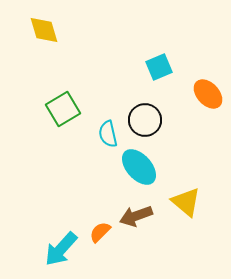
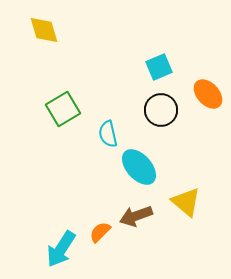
black circle: moved 16 px right, 10 px up
cyan arrow: rotated 9 degrees counterclockwise
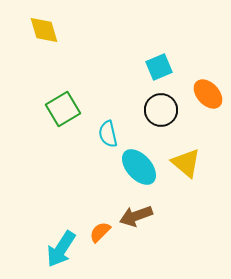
yellow triangle: moved 39 px up
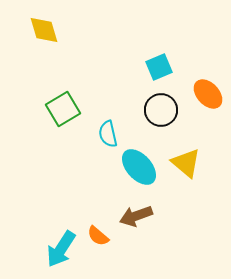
orange semicircle: moved 2 px left, 4 px down; rotated 95 degrees counterclockwise
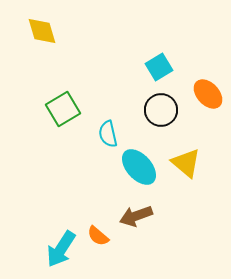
yellow diamond: moved 2 px left, 1 px down
cyan square: rotated 8 degrees counterclockwise
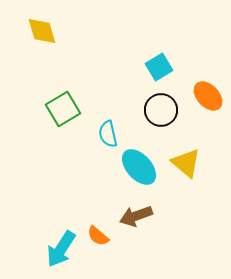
orange ellipse: moved 2 px down
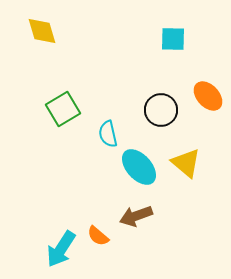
cyan square: moved 14 px right, 28 px up; rotated 32 degrees clockwise
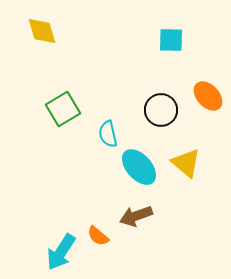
cyan square: moved 2 px left, 1 px down
cyan arrow: moved 3 px down
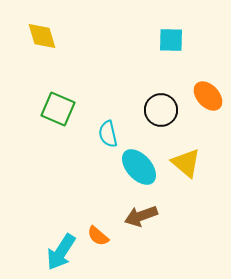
yellow diamond: moved 5 px down
green square: moved 5 px left; rotated 36 degrees counterclockwise
brown arrow: moved 5 px right
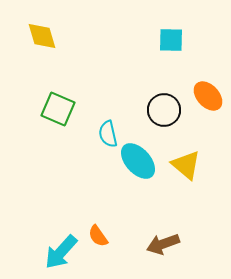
black circle: moved 3 px right
yellow triangle: moved 2 px down
cyan ellipse: moved 1 px left, 6 px up
brown arrow: moved 22 px right, 28 px down
orange semicircle: rotated 15 degrees clockwise
cyan arrow: rotated 9 degrees clockwise
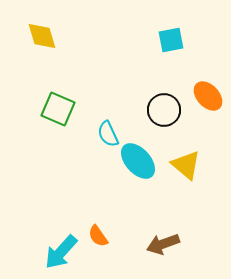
cyan square: rotated 12 degrees counterclockwise
cyan semicircle: rotated 12 degrees counterclockwise
